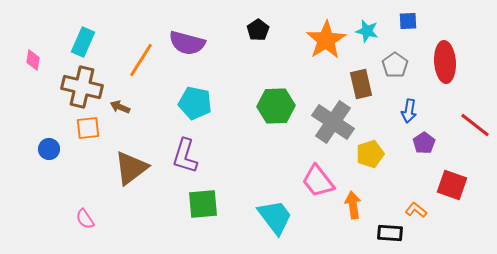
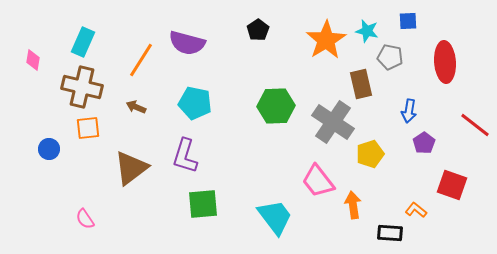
gray pentagon: moved 5 px left, 8 px up; rotated 25 degrees counterclockwise
brown arrow: moved 16 px right
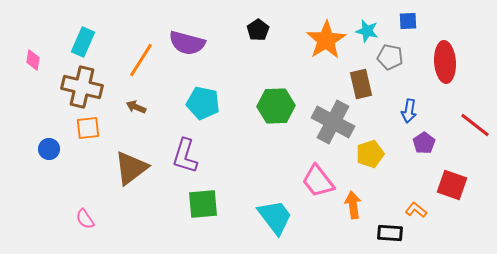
cyan pentagon: moved 8 px right
gray cross: rotated 6 degrees counterclockwise
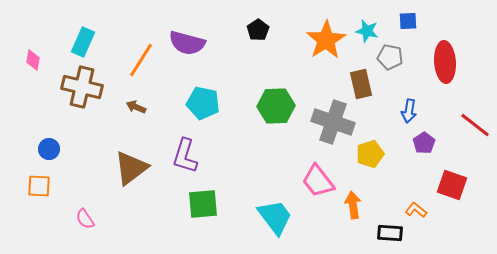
gray cross: rotated 9 degrees counterclockwise
orange square: moved 49 px left, 58 px down; rotated 10 degrees clockwise
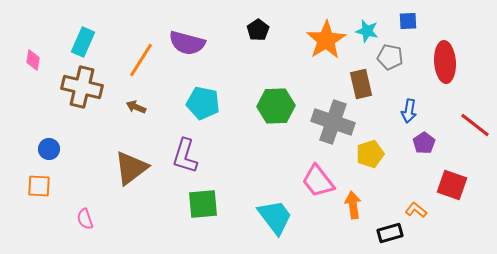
pink semicircle: rotated 15 degrees clockwise
black rectangle: rotated 20 degrees counterclockwise
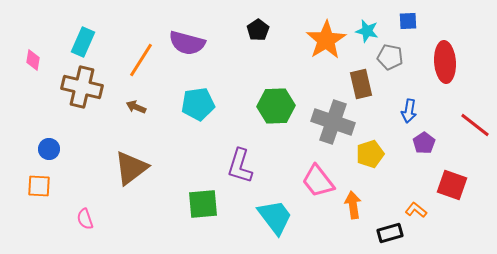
cyan pentagon: moved 5 px left, 1 px down; rotated 20 degrees counterclockwise
purple L-shape: moved 55 px right, 10 px down
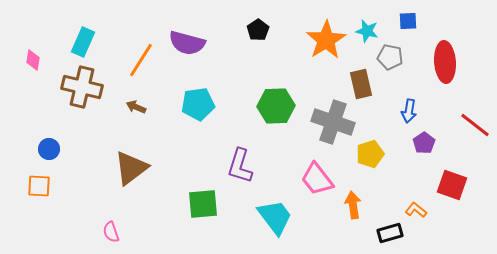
pink trapezoid: moved 1 px left, 2 px up
pink semicircle: moved 26 px right, 13 px down
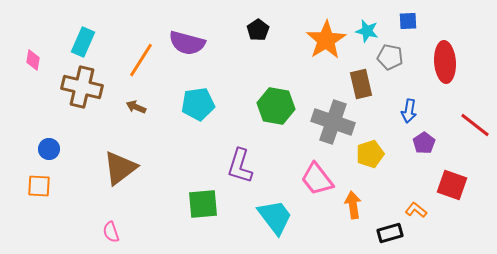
green hexagon: rotated 12 degrees clockwise
brown triangle: moved 11 px left
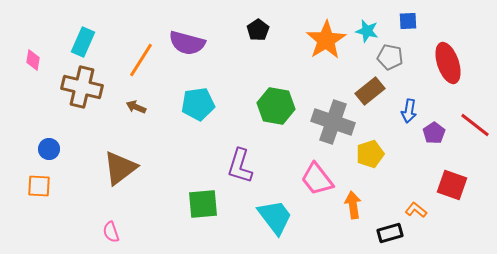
red ellipse: moved 3 px right, 1 px down; rotated 15 degrees counterclockwise
brown rectangle: moved 9 px right, 7 px down; rotated 64 degrees clockwise
purple pentagon: moved 10 px right, 10 px up
